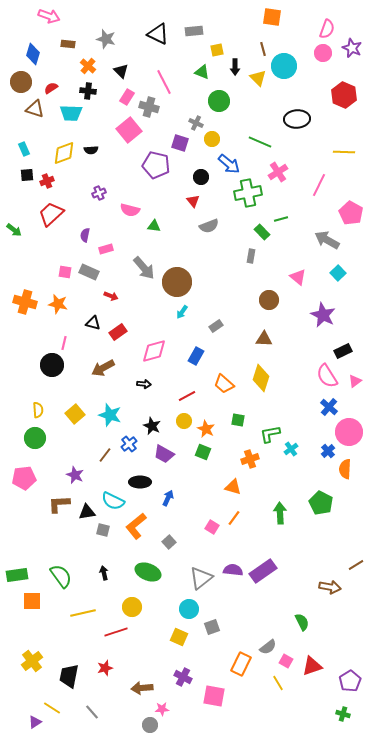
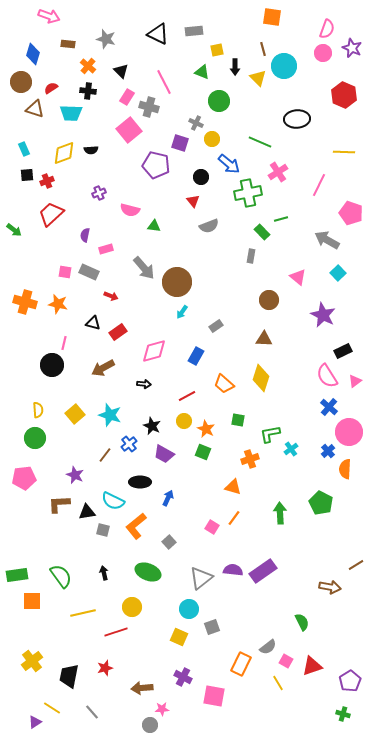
pink pentagon at (351, 213): rotated 10 degrees counterclockwise
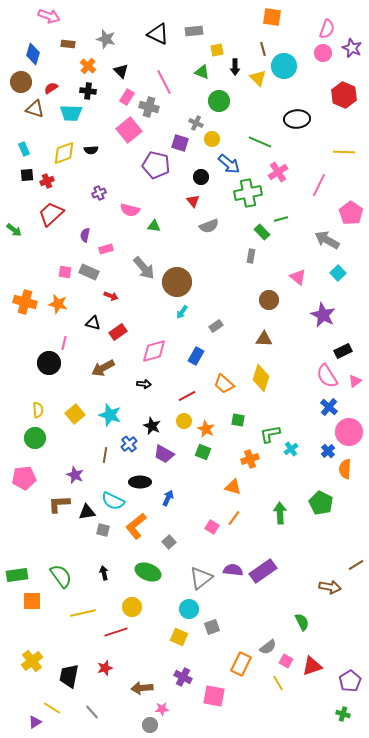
pink pentagon at (351, 213): rotated 15 degrees clockwise
black circle at (52, 365): moved 3 px left, 2 px up
brown line at (105, 455): rotated 28 degrees counterclockwise
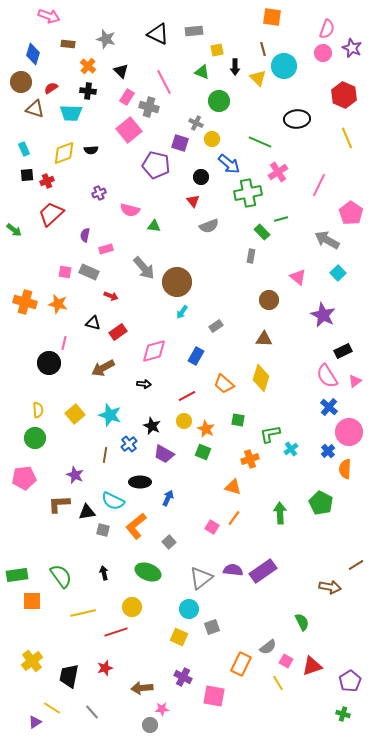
yellow line at (344, 152): moved 3 px right, 14 px up; rotated 65 degrees clockwise
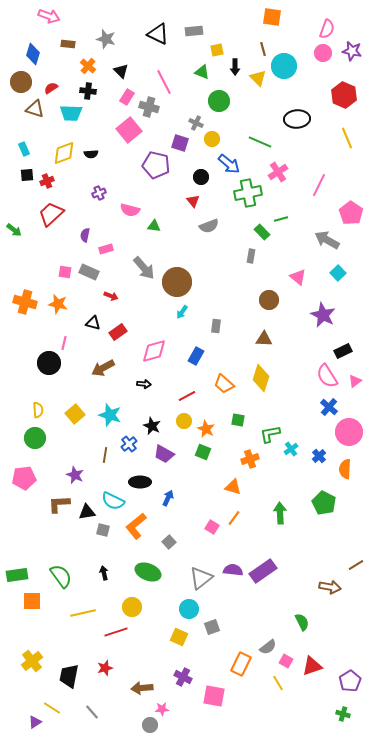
purple star at (352, 48): moved 3 px down; rotated 12 degrees counterclockwise
black semicircle at (91, 150): moved 4 px down
gray rectangle at (216, 326): rotated 48 degrees counterclockwise
blue cross at (328, 451): moved 9 px left, 5 px down
green pentagon at (321, 503): moved 3 px right
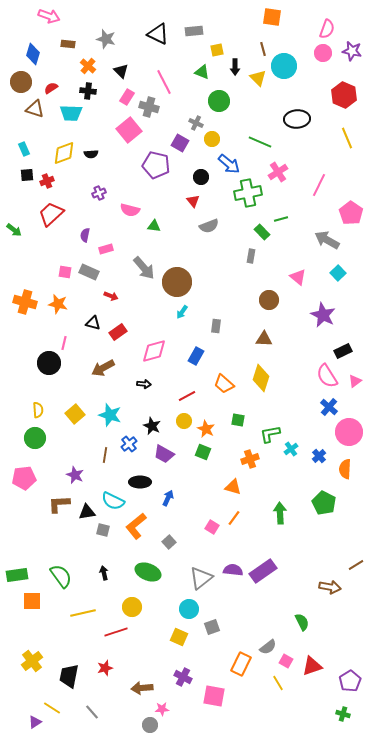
purple square at (180, 143): rotated 12 degrees clockwise
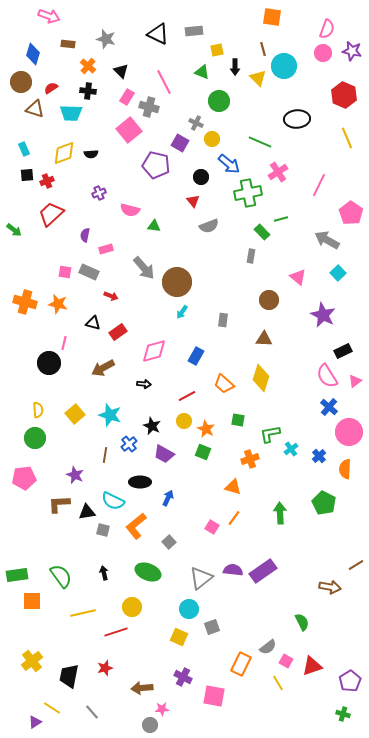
gray rectangle at (216, 326): moved 7 px right, 6 px up
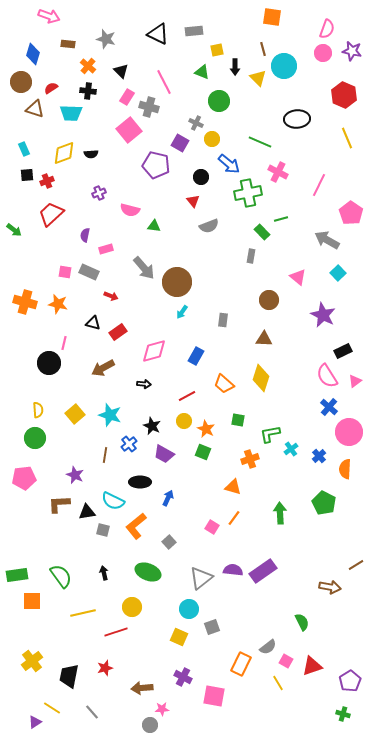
pink cross at (278, 172): rotated 30 degrees counterclockwise
